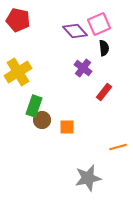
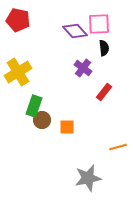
pink square: rotated 20 degrees clockwise
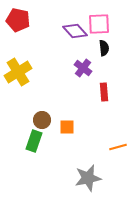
red rectangle: rotated 42 degrees counterclockwise
green rectangle: moved 35 px down
